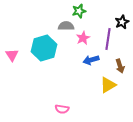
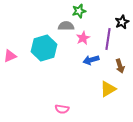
pink triangle: moved 2 px left, 1 px down; rotated 40 degrees clockwise
yellow triangle: moved 4 px down
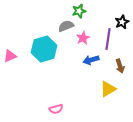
gray semicircle: rotated 21 degrees counterclockwise
cyan hexagon: moved 1 px down
pink semicircle: moved 6 px left; rotated 24 degrees counterclockwise
